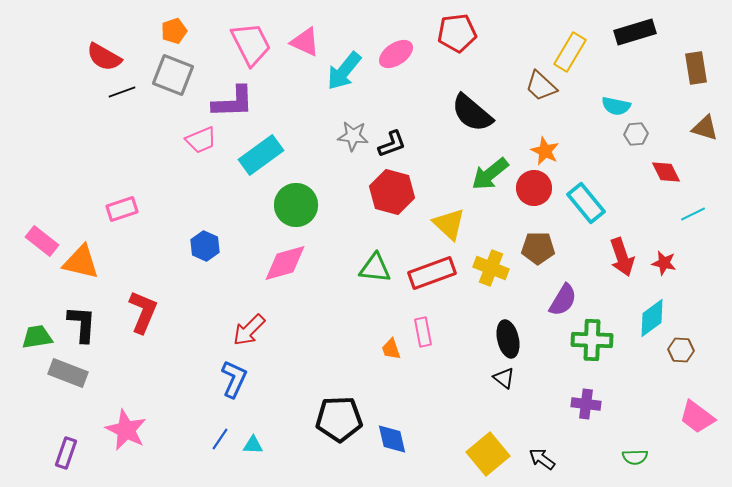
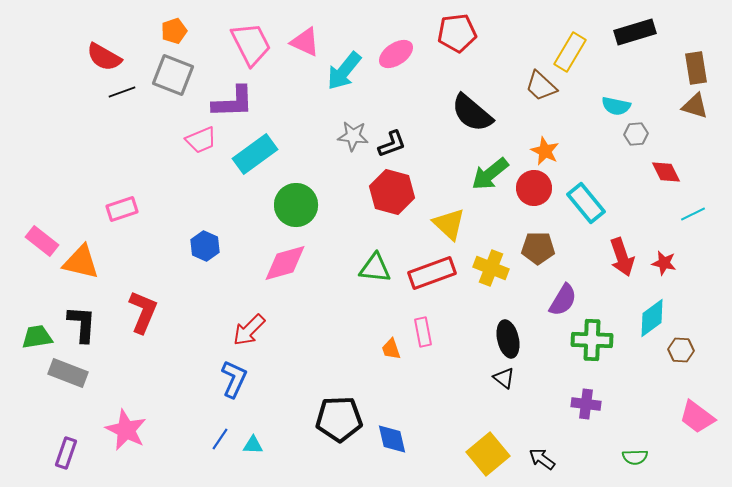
brown triangle at (705, 128): moved 10 px left, 22 px up
cyan rectangle at (261, 155): moved 6 px left, 1 px up
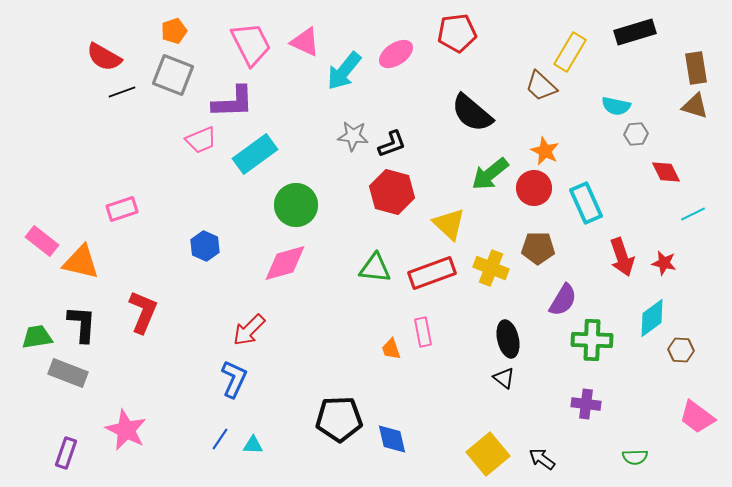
cyan rectangle at (586, 203): rotated 15 degrees clockwise
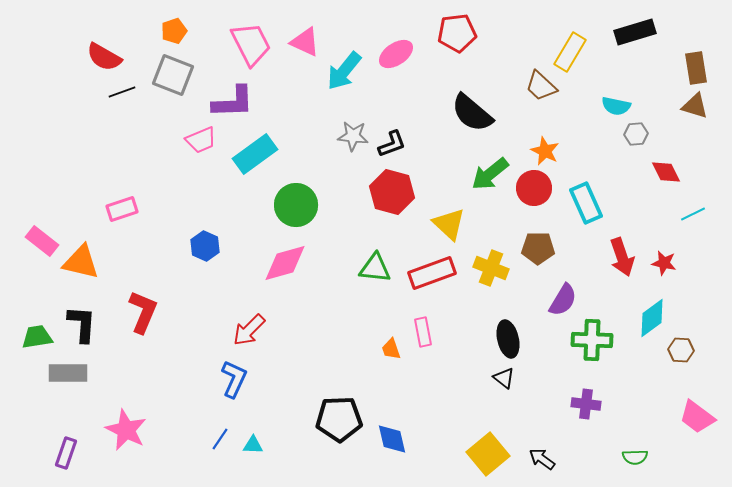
gray rectangle at (68, 373): rotated 21 degrees counterclockwise
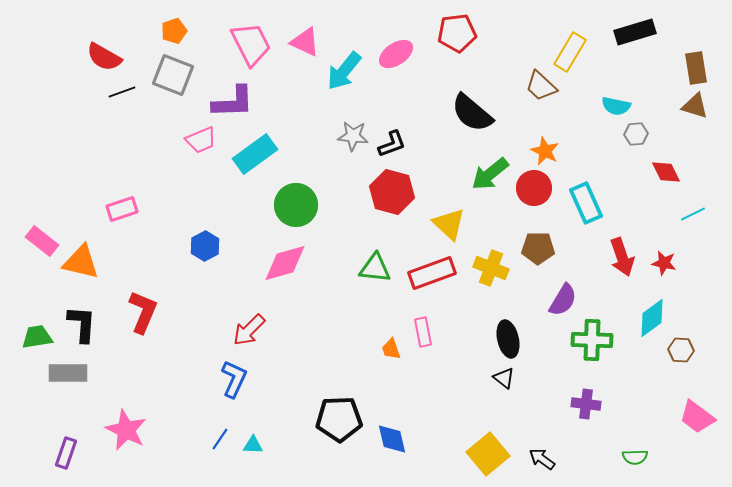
blue hexagon at (205, 246): rotated 8 degrees clockwise
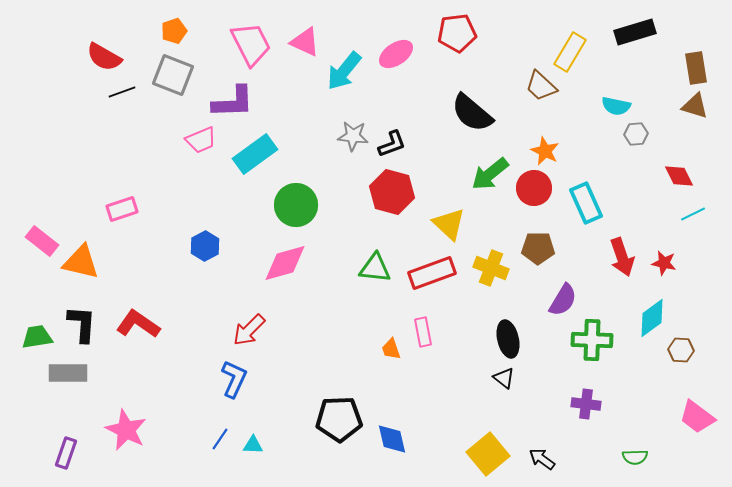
red diamond at (666, 172): moved 13 px right, 4 px down
red L-shape at (143, 312): moved 5 px left, 12 px down; rotated 78 degrees counterclockwise
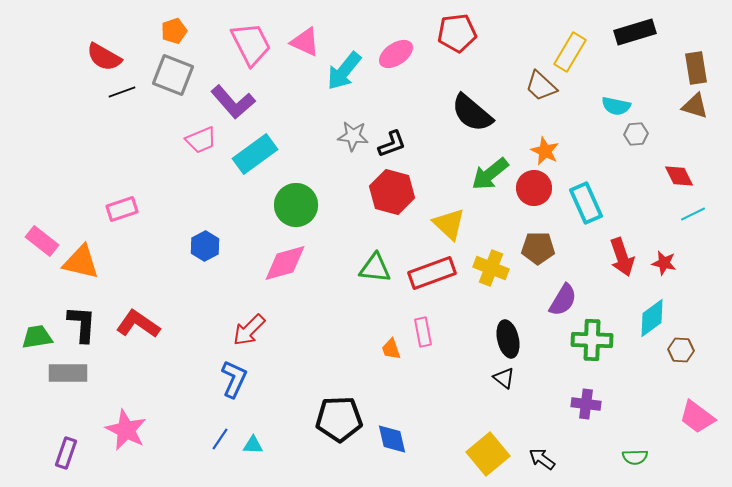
purple L-shape at (233, 102): rotated 51 degrees clockwise
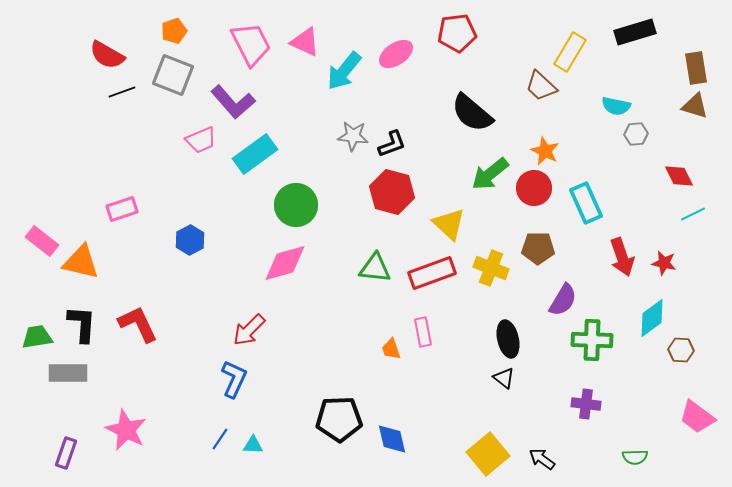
red semicircle at (104, 57): moved 3 px right, 2 px up
blue hexagon at (205, 246): moved 15 px left, 6 px up
red L-shape at (138, 324): rotated 30 degrees clockwise
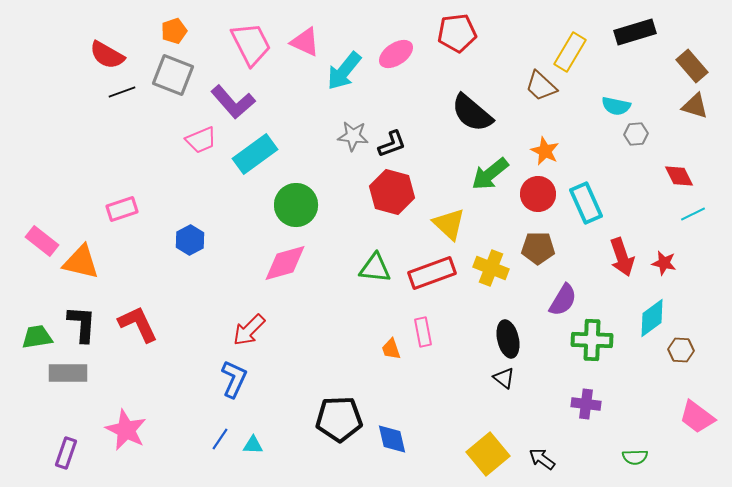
brown rectangle at (696, 68): moved 4 px left, 2 px up; rotated 32 degrees counterclockwise
red circle at (534, 188): moved 4 px right, 6 px down
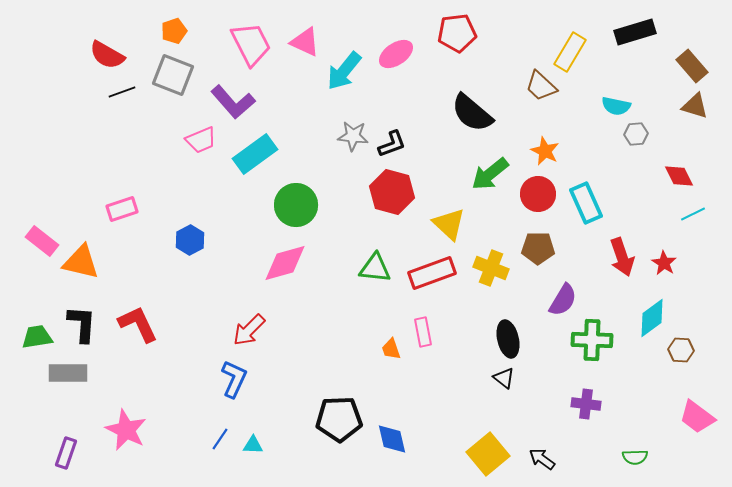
red star at (664, 263): rotated 20 degrees clockwise
